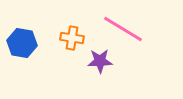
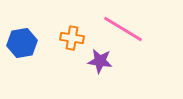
blue hexagon: rotated 20 degrees counterclockwise
purple star: rotated 10 degrees clockwise
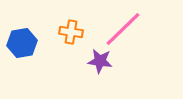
pink line: rotated 75 degrees counterclockwise
orange cross: moved 1 px left, 6 px up
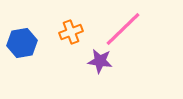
orange cross: rotated 30 degrees counterclockwise
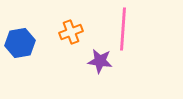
pink line: rotated 42 degrees counterclockwise
blue hexagon: moved 2 px left
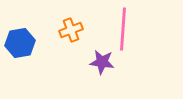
orange cross: moved 2 px up
purple star: moved 2 px right, 1 px down
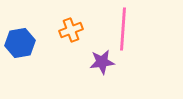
purple star: rotated 15 degrees counterclockwise
